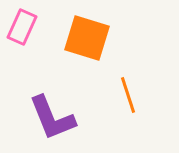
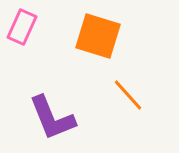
orange square: moved 11 px right, 2 px up
orange line: rotated 24 degrees counterclockwise
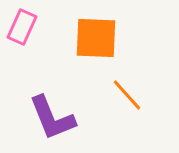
orange square: moved 2 px left, 2 px down; rotated 15 degrees counterclockwise
orange line: moved 1 px left
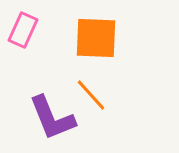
pink rectangle: moved 1 px right, 3 px down
orange line: moved 36 px left
